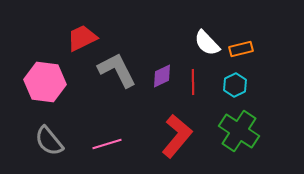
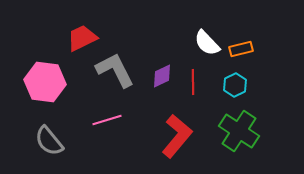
gray L-shape: moved 2 px left
pink line: moved 24 px up
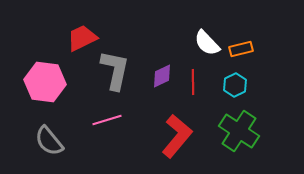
gray L-shape: rotated 39 degrees clockwise
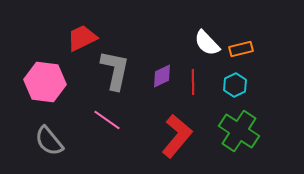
pink line: rotated 52 degrees clockwise
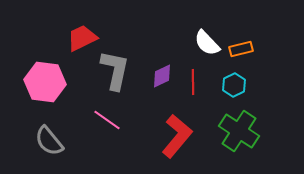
cyan hexagon: moved 1 px left
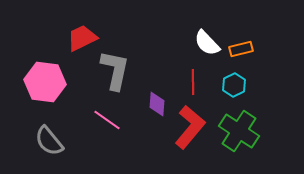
purple diamond: moved 5 px left, 28 px down; rotated 60 degrees counterclockwise
red L-shape: moved 13 px right, 9 px up
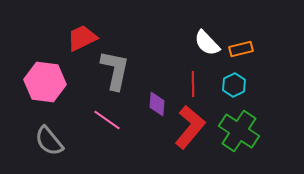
red line: moved 2 px down
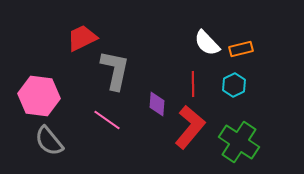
pink hexagon: moved 6 px left, 14 px down
green cross: moved 11 px down
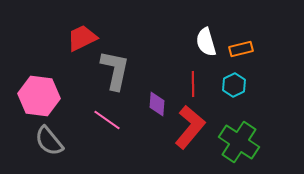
white semicircle: moved 1 px left, 1 px up; rotated 28 degrees clockwise
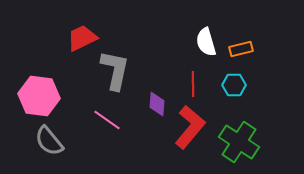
cyan hexagon: rotated 25 degrees clockwise
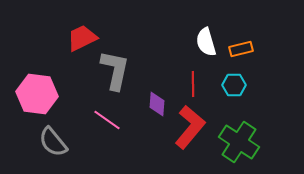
pink hexagon: moved 2 px left, 2 px up
gray semicircle: moved 4 px right, 1 px down
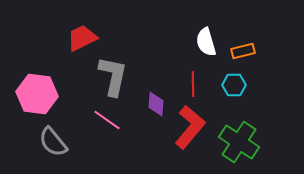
orange rectangle: moved 2 px right, 2 px down
gray L-shape: moved 2 px left, 6 px down
purple diamond: moved 1 px left
